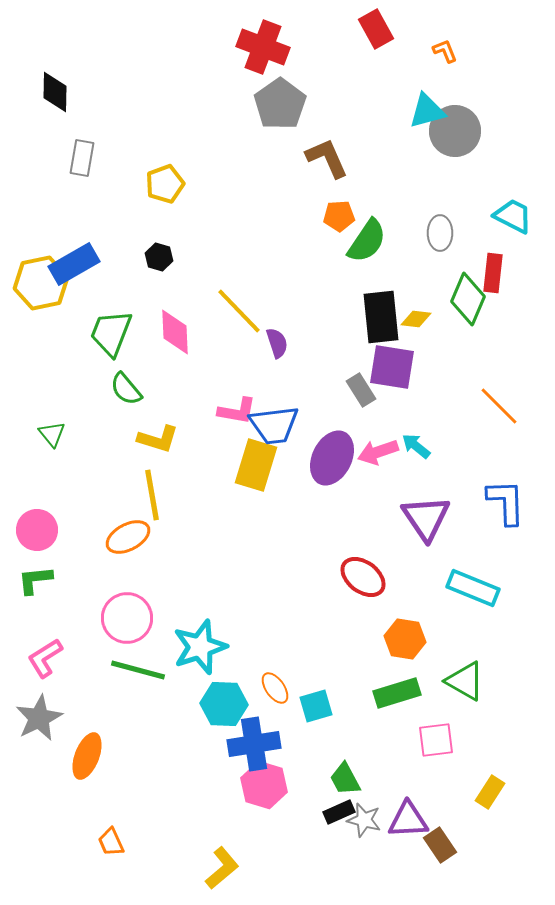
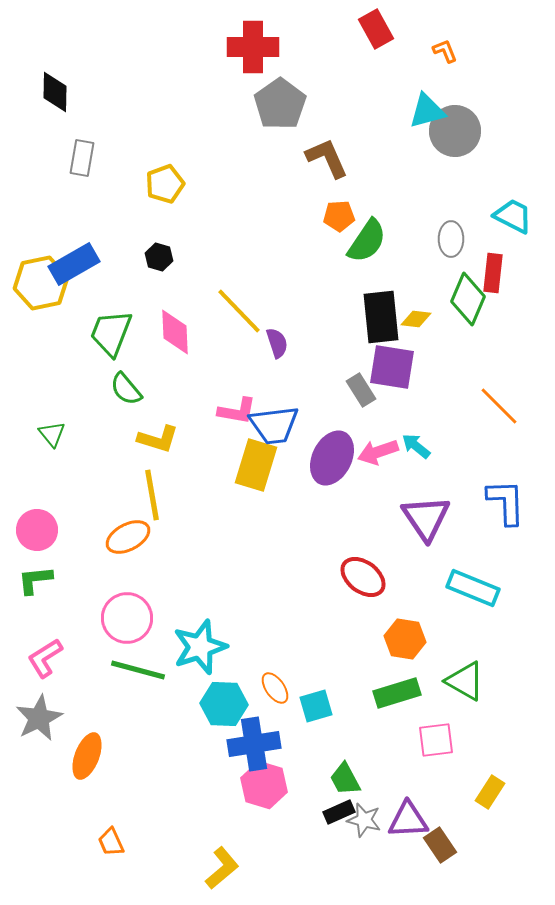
red cross at (263, 47): moved 10 px left; rotated 21 degrees counterclockwise
gray ellipse at (440, 233): moved 11 px right, 6 px down
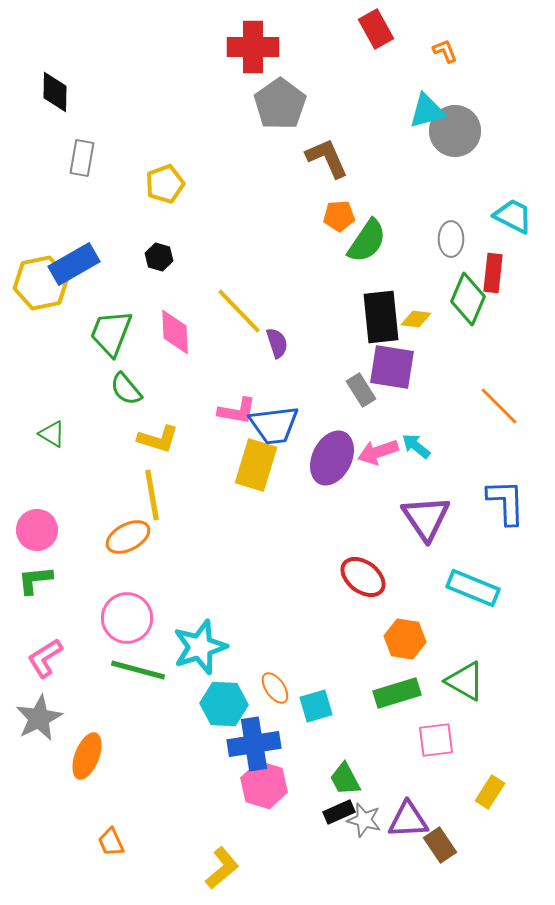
green triangle at (52, 434): rotated 20 degrees counterclockwise
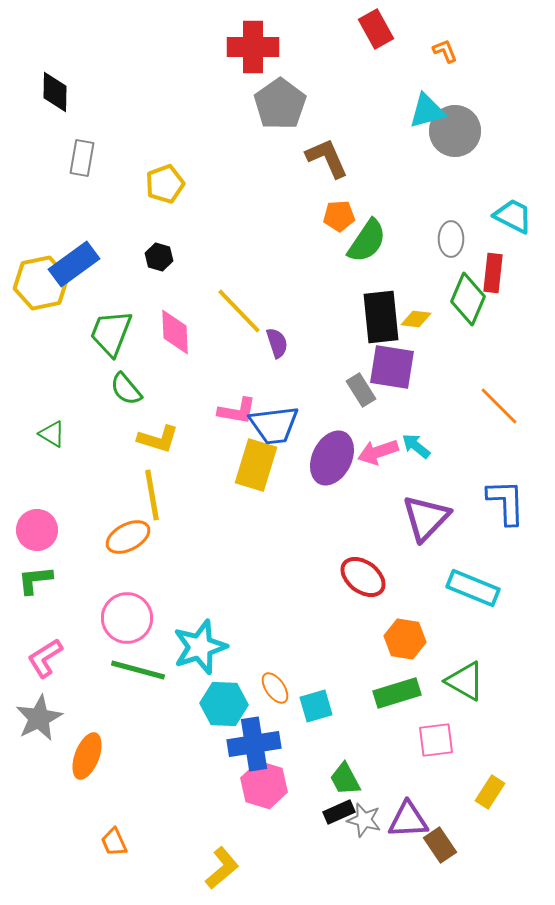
blue rectangle at (74, 264): rotated 6 degrees counterclockwise
purple triangle at (426, 518): rotated 18 degrees clockwise
orange trapezoid at (111, 842): moved 3 px right
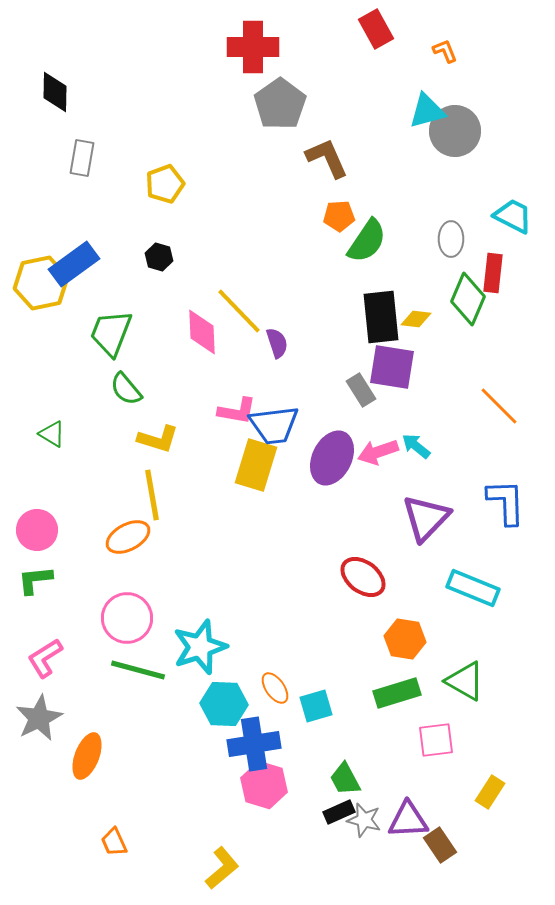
pink diamond at (175, 332): moved 27 px right
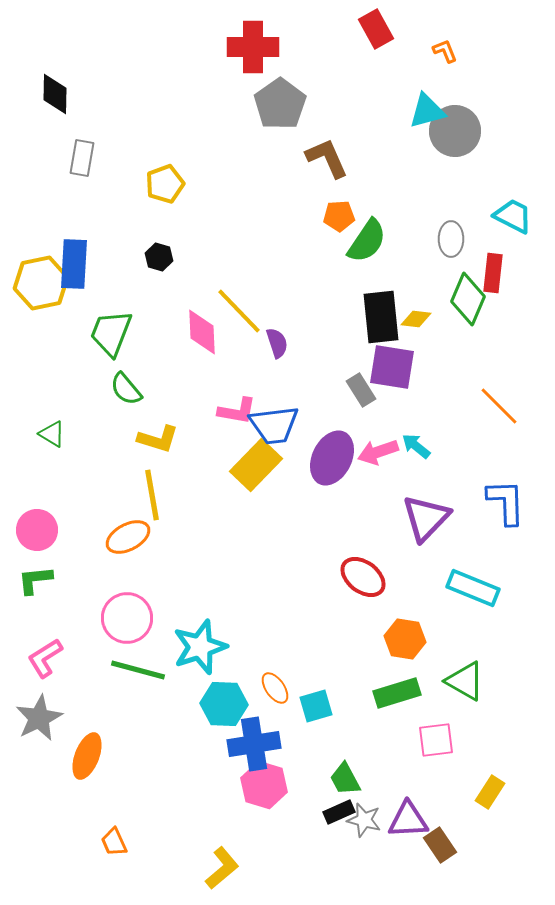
black diamond at (55, 92): moved 2 px down
blue rectangle at (74, 264): rotated 51 degrees counterclockwise
yellow rectangle at (256, 465): rotated 27 degrees clockwise
